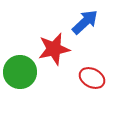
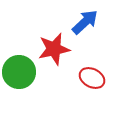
green circle: moved 1 px left
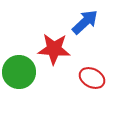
red star: rotated 16 degrees clockwise
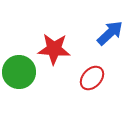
blue arrow: moved 25 px right, 11 px down
red ellipse: rotated 75 degrees counterclockwise
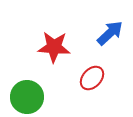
red star: moved 2 px up
green circle: moved 8 px right, 25 px down
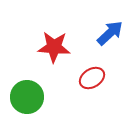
red ellipse: rotated 15 degrees clockwise
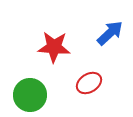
red ellipse: moved 3 px left, 5 px down
green circle: moved 3 px right, 2 px up
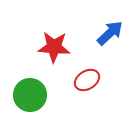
red ellipse: moved 2 px left, 3 px up
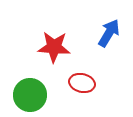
blue arrow: moved 1 px left; rotated 16 degrees counterclockwise
red ellipse: moved 5 px left, 3 px down; rotated 45 degrees clockwise
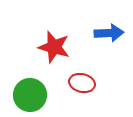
blue arrow: rotated 56 degrees clockwise
red star: rotated 12 degrees clockwise
